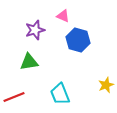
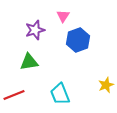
pink triangle: rotated 40 degrees clockwise
blue hexagon: rotated 25 degrees clockwise
red line: moved 2 px up
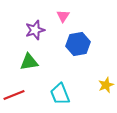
blue hexagon: moved 4 px down; rotated 10 degrees clockwise
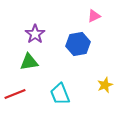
pink triangle: moved 31 px right; rotated 32 degrees clockwise
purple star: moved 4 px down; rotated 18 degrees counterclockwise
yellow star: moved 1 px left
red line: moved 1 px right, 1 px up
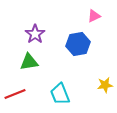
yellow star: rotated 14 degrees clockwise
